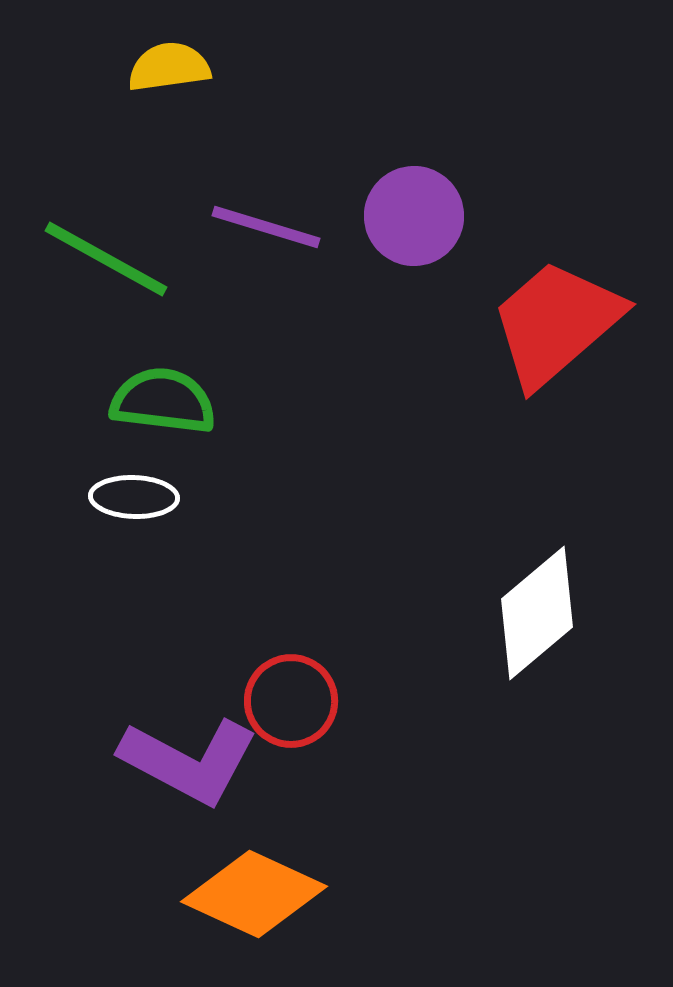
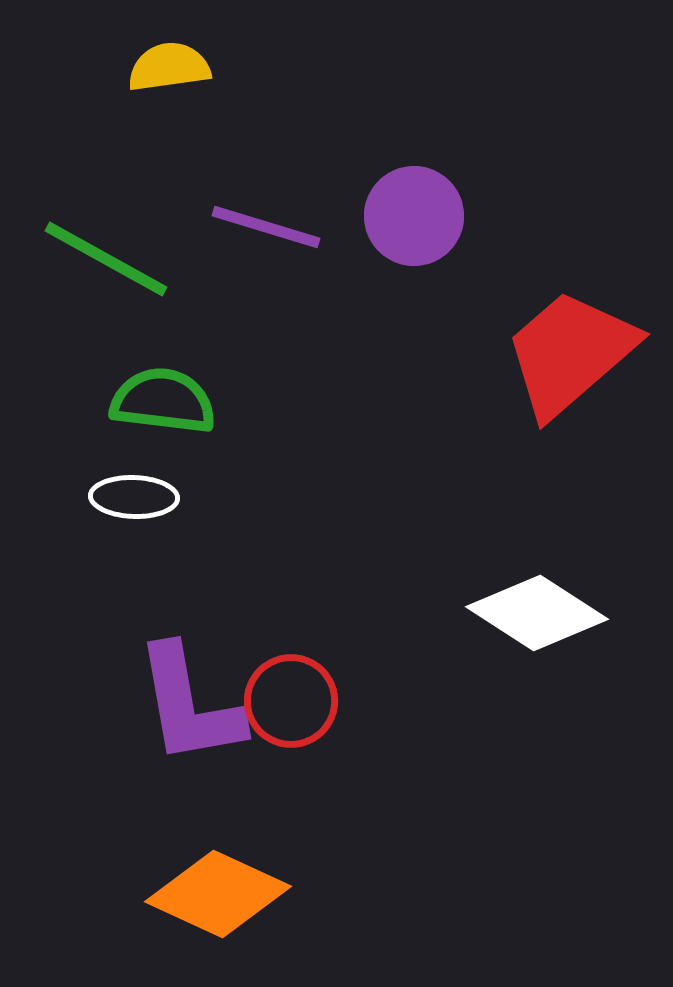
red trapezoid: moved 14 px right, 30 px down
white diamond: rotated 73 degrees clockwise
purple L-shape: moved 56 px up; rotated 52 degrees clockwise
orange diamond: moved 36 px left
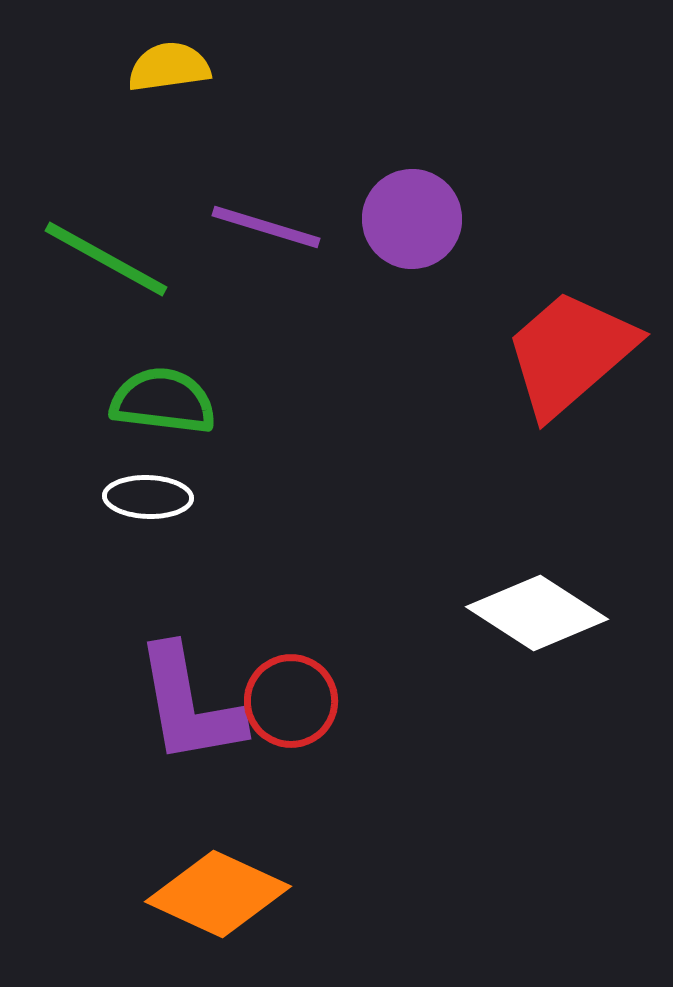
purple circle: moved 2 px left, 3 px down
white ellipse: moved 14 px right
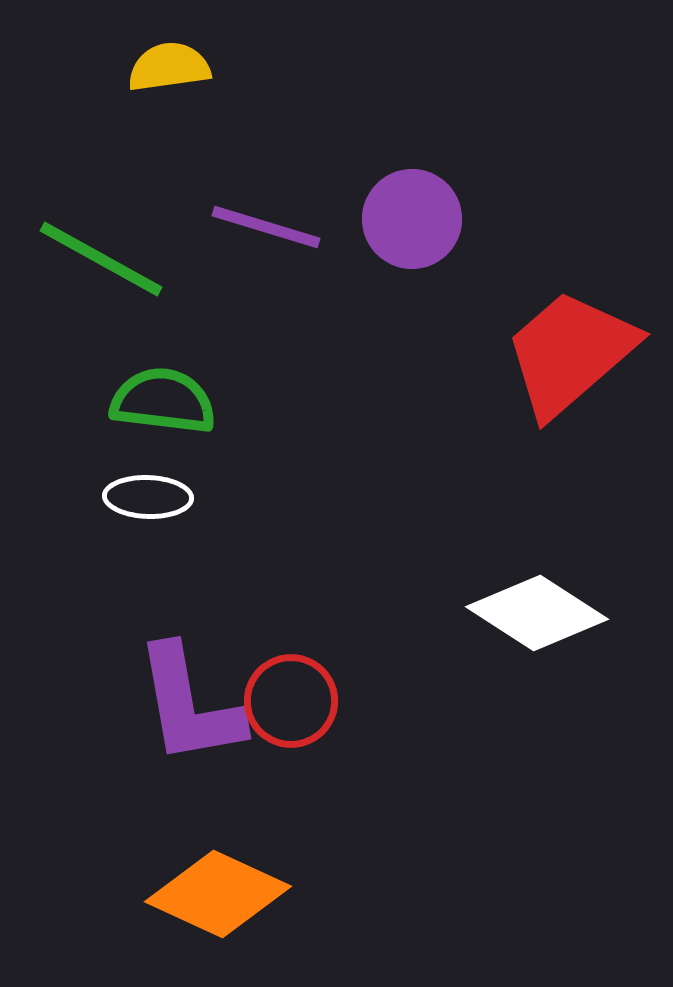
green line: moved 5 px left
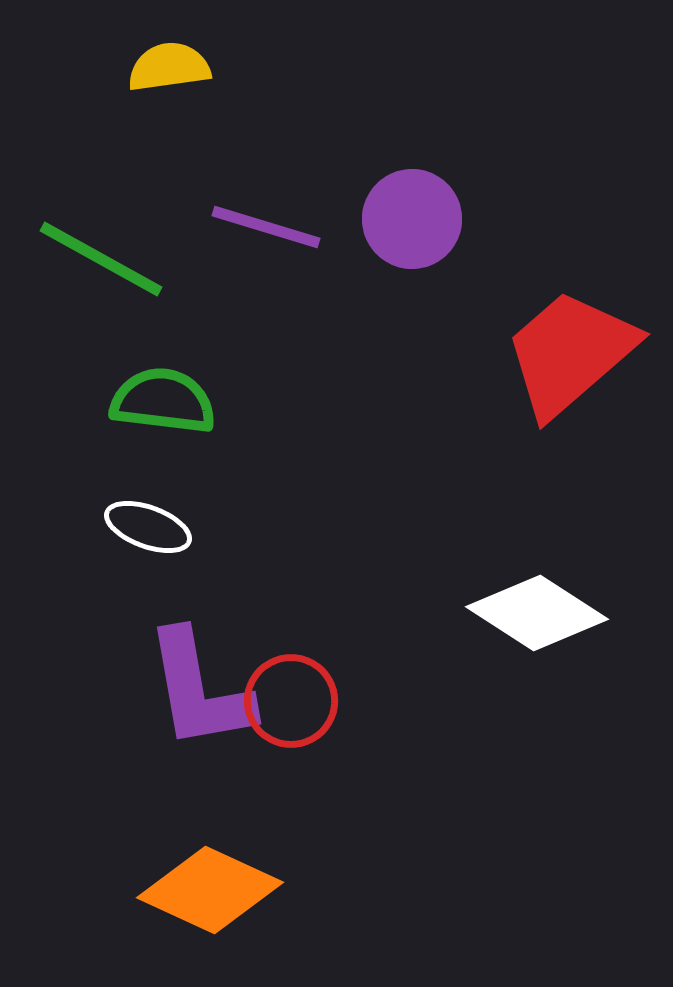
white ellipse: moved 30 px down; rotated 18 degrees clockwise
purple L-shape: moved 10 px right, 15 px up
orange diamond: moved 8 px left, 4 px up
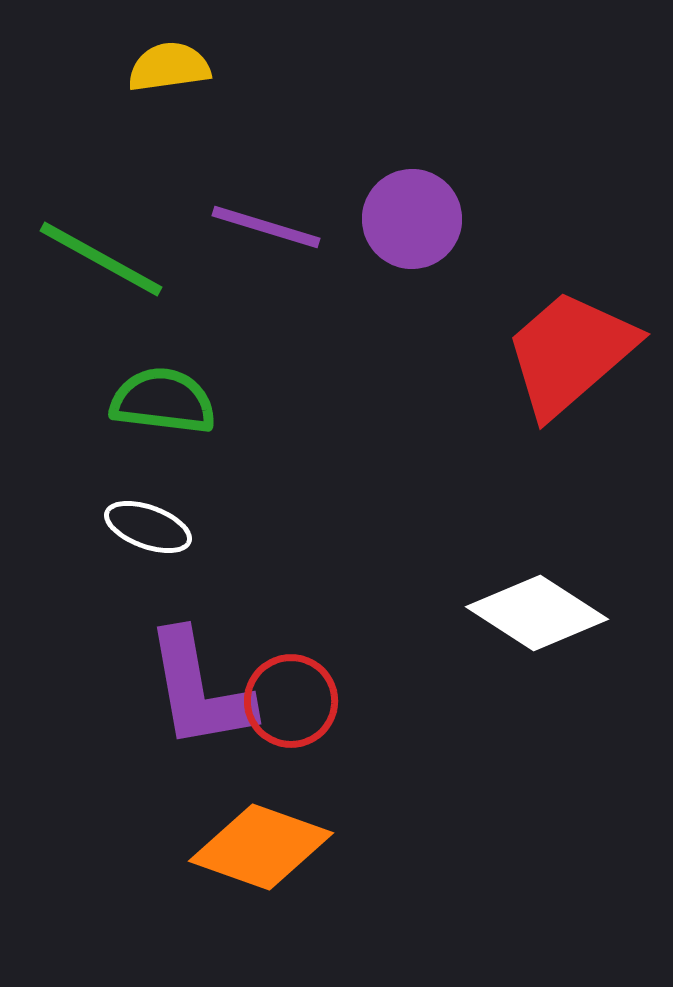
orange diamond: moved 51 px right, 43 px up; rotated 5 degrees counterclockwise
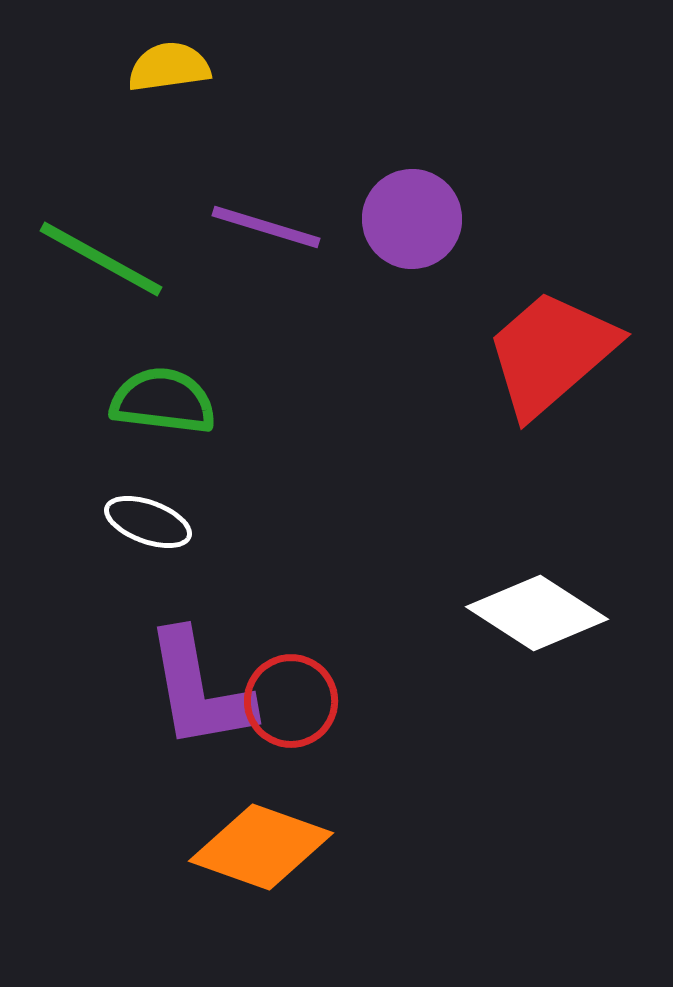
red trapezoid: moved 19 px left
white ellipse: moved 5 px up
